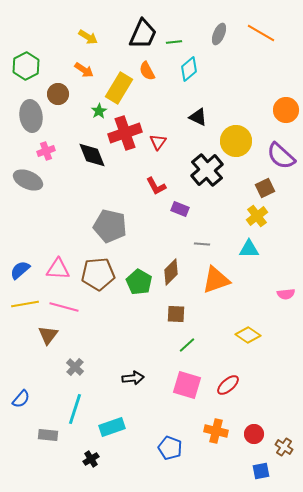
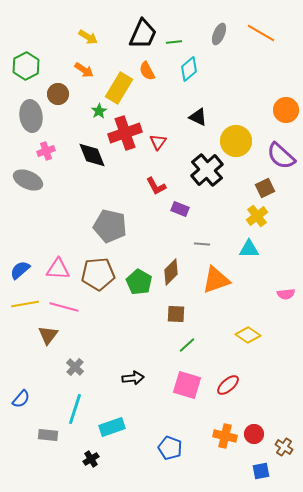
orange cross at (216, 431): moved 9 px right, 5 px down
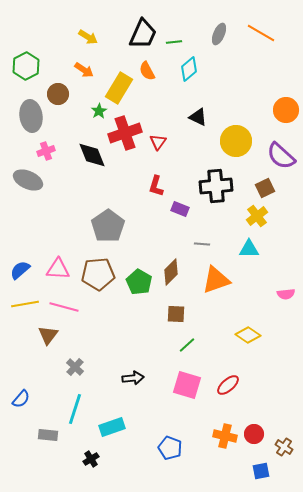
black cross at (207, 170): moved 9 px right, 16 px down; rotated 36 degrees clockwise
red L-shape at (156, 186): rotated 45 degrees clockwise
gray pentagon at (110, 226): moved 2 px left; rotated 24 degrees clockwise
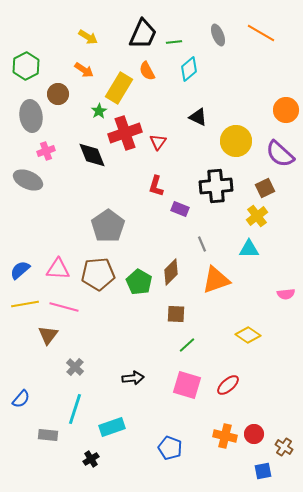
gray ellipse at (219, 34): moved 1 px left, 1 px down; rotated 45 degrees counterclockwise
purple semicircle at (281, 156): moved 1 px left, 2 px up
gray line at (202, 244): rotated 63 degrees clockwise
blue square at (261, 471): moved 2 px right
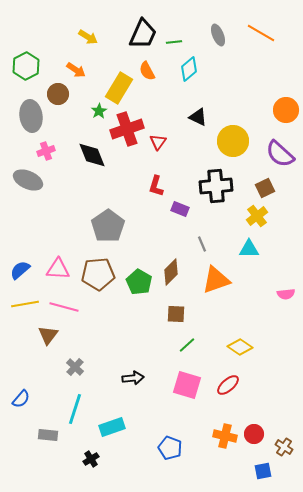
orange arrow at (84, 70): moved 8 px left
red cross at (125, 133): moved 2 px right, 4 px up
yellow circle at (236, 141): moved 3 px left
yellow diamond at (248, 335): moved 8 px left, 12 px down
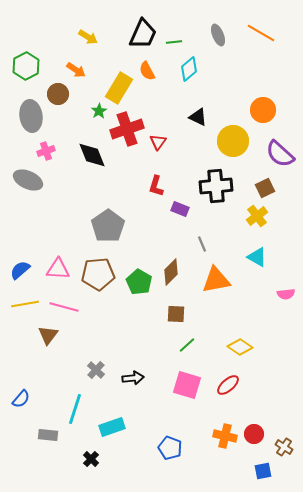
orange circle at (286, 110): moved 23 px left
cyan triangle at (249, 249): moved 8 px right, 8 px down; rotated 30 degrees clockwise
orange triangle at (216, 280): rotated 8 degrees clockwise
gray cross at (75, 367): moved 21 px right, 3 px down
black cross at (91, 459): rotated 14 degrees counterclockwise
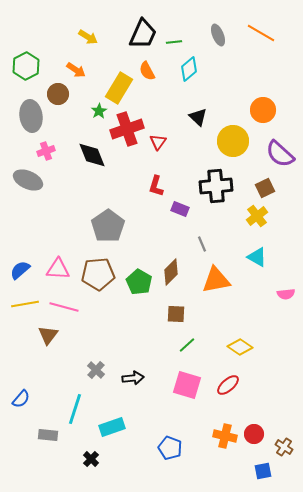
black triangle at (198, 117): rotated 18 degrees clockwise
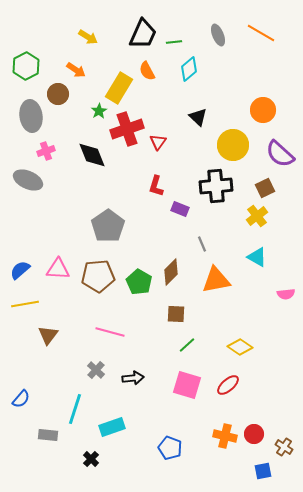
yellow circle at (233, 141): moved 4 px down
brown pentagon at (98, 274): moved 2 px down
pink line at (64, 307): moved 46 px right, 25 px down
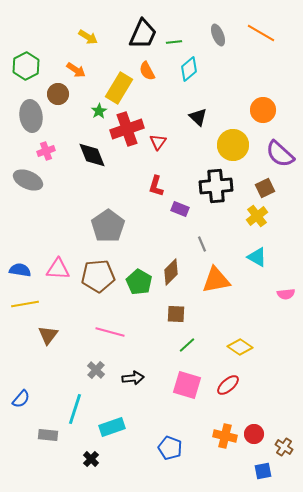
blue semicircle at (20, 270): rotated 50 degrees clockwise
